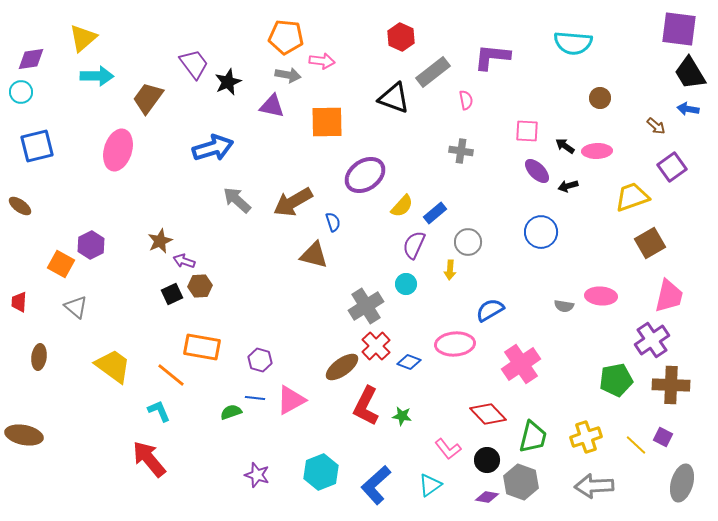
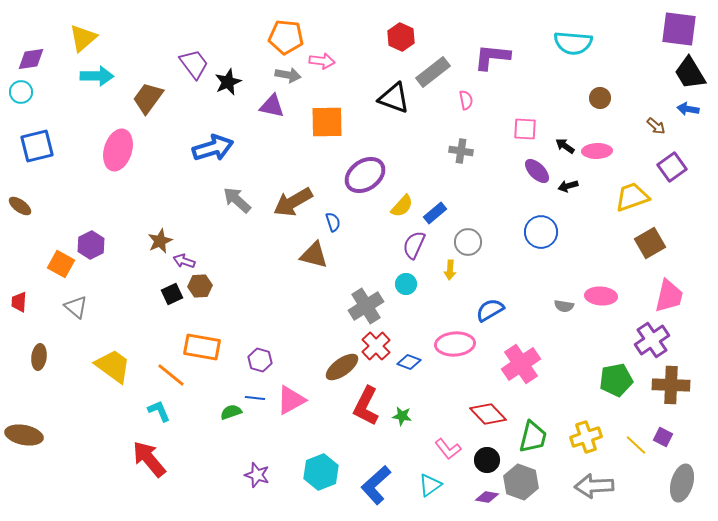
pink square at (527, 131): moved 2 px left, 2 px up
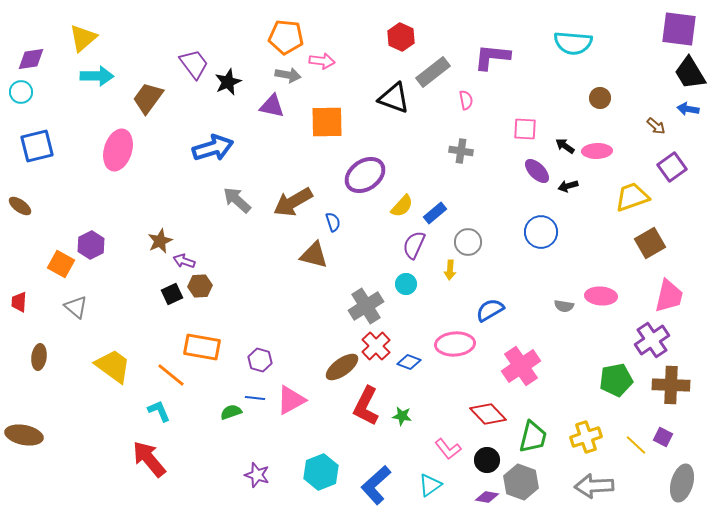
pink cross at (521, 364): moved 2 px down
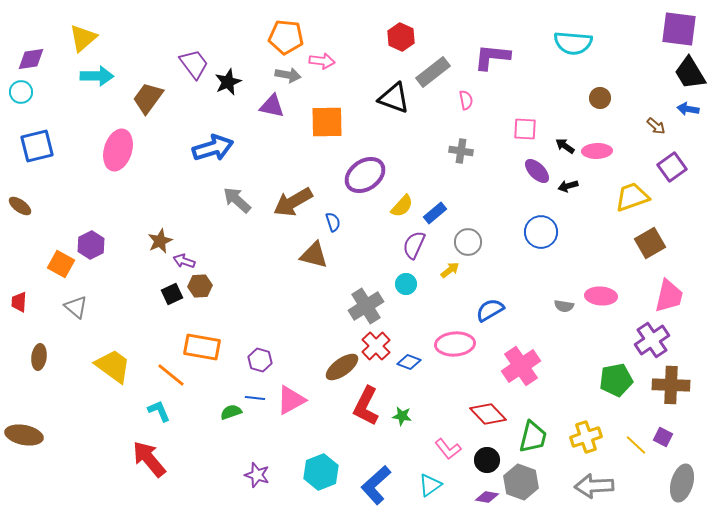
yellow arrow at (450, 270): rotated 132 degrees counterclockwise
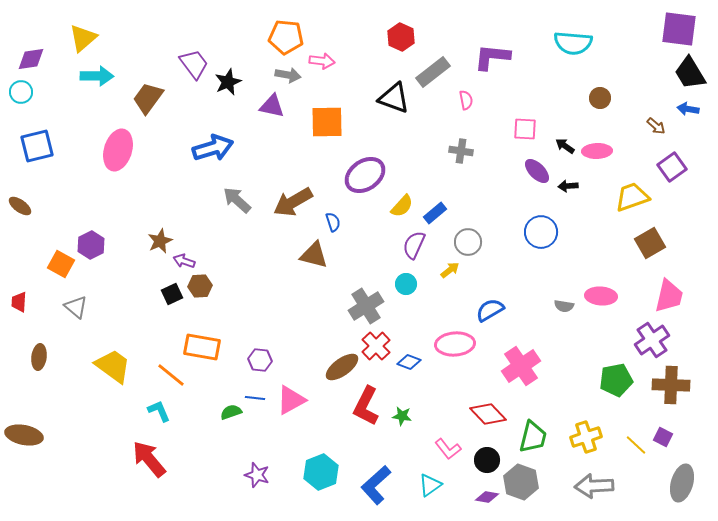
black arrow at (568, 186): rotated 12 degrees clockwise
purple hexagon at (260, 360): rotated 10 degrees counterclockwise
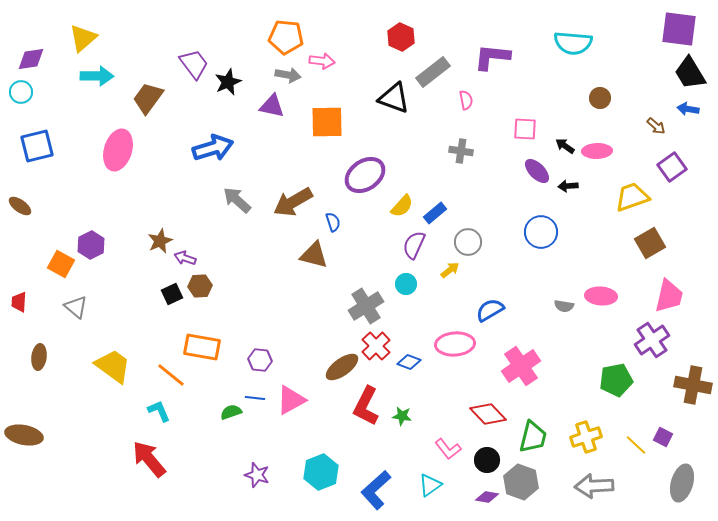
purple arrow at (184, 261): moved 1 px right, 3 px up
brown cross at (671, 385): moved 22 px right; rotated 9 degrees clockwise
blue L-shape at (376, 485): moved 5 px down
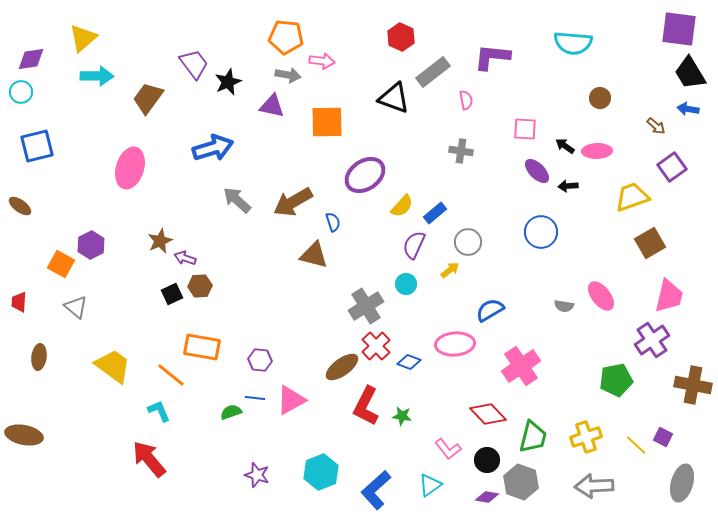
pink ellipse at (118, 150): moved 12 px right, 18 px down
pink ellipse at (601, 296): rotated 48 degrees clockwise
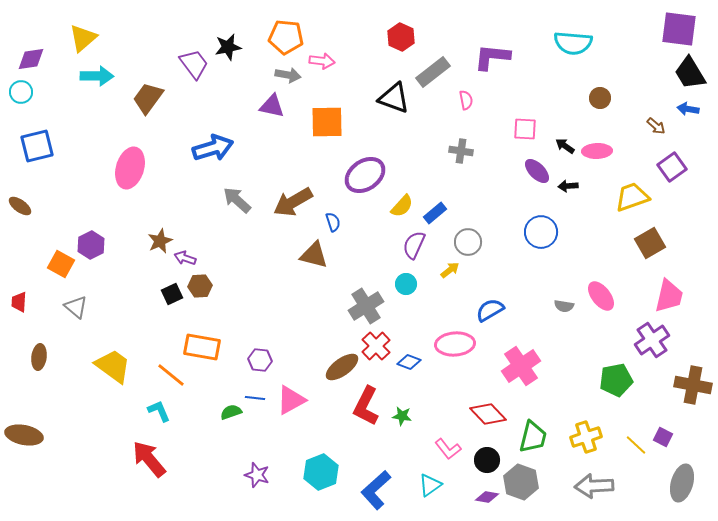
black star at (228, 82): moved 35 px up; rotated 12 degrees clockwise
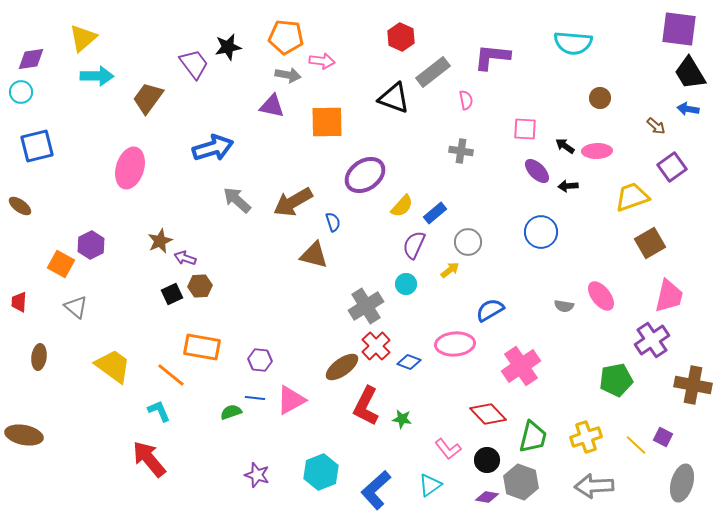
green star at (402, 416): moved 3 px down
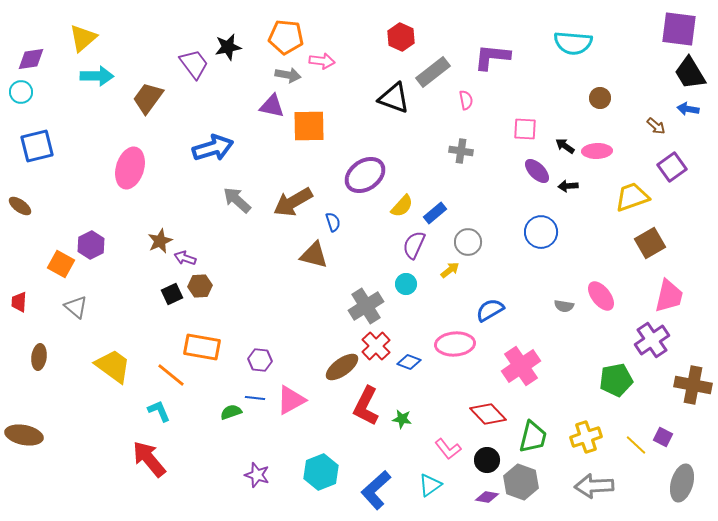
orange square at (327, 122): moved 18 px left, 4 px down
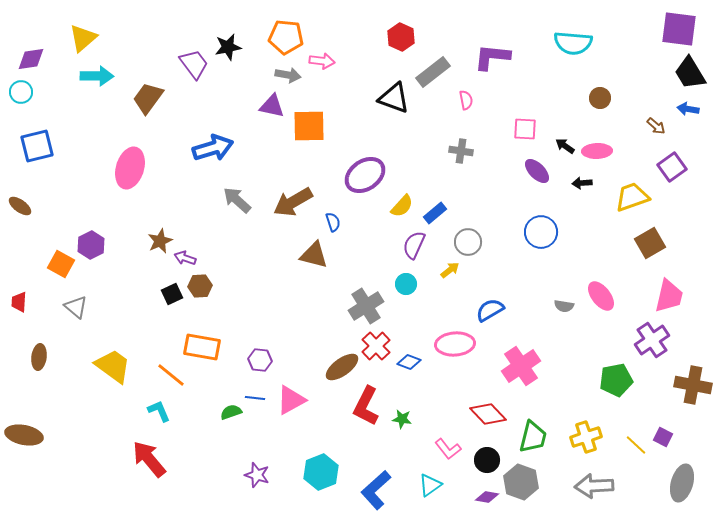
black arrow at (568, 186): moved 14 px right, 3 px up
